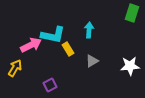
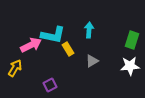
green rectangle: moved 27 px down
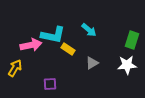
cyan arrow: rotated 126 degrees clockwise
pink arrow: rotated 15 degrees clockwise
yellow rectangle: rotated 24 degrees counterclockwise
gray triangle: moved 2 px down
white star: moved 3 px left, 1 px up
purple square: moved 1 px up; rotated 24 degrees clockwise
